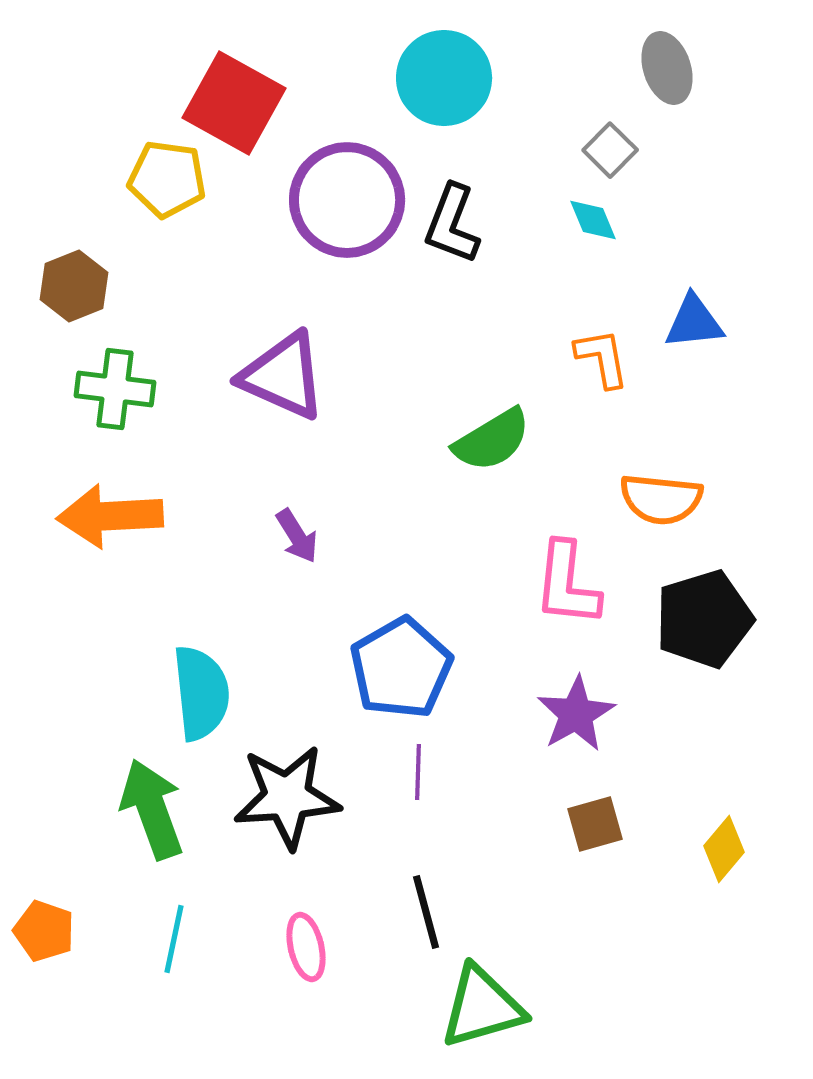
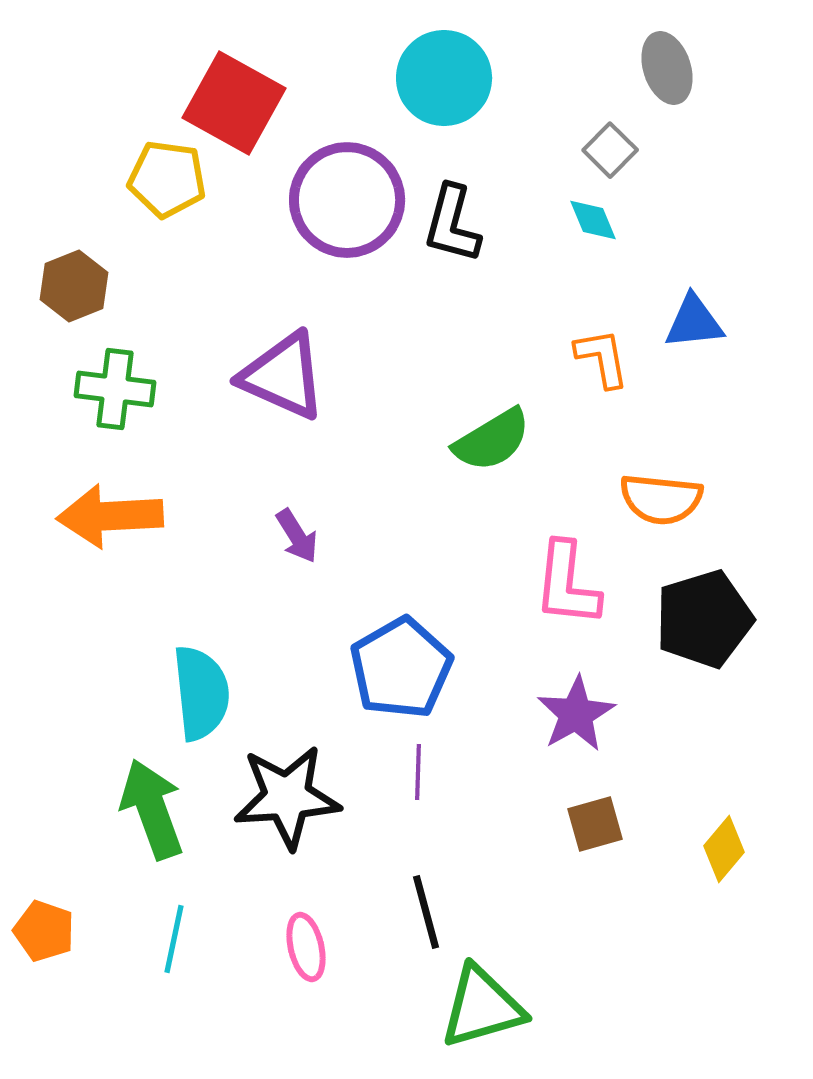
black L-shape: rotated 6 degrees counterclockwise
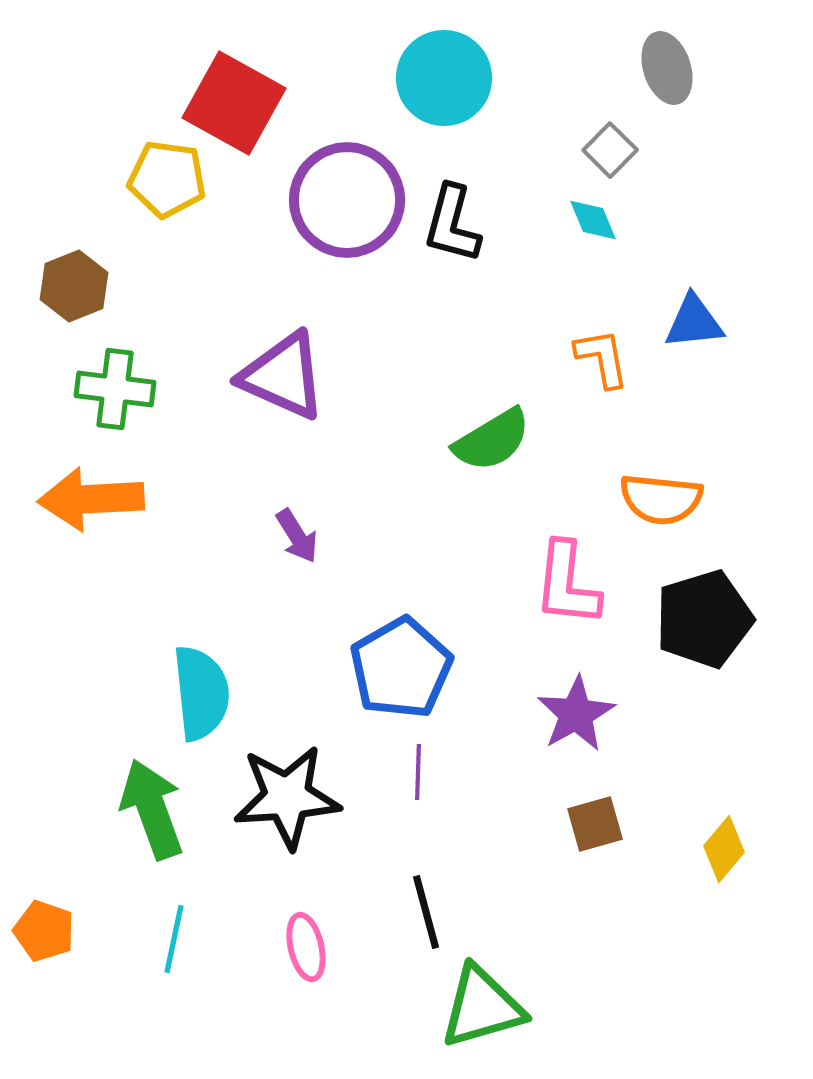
orange arrow: moved 19 px left, 17 px up
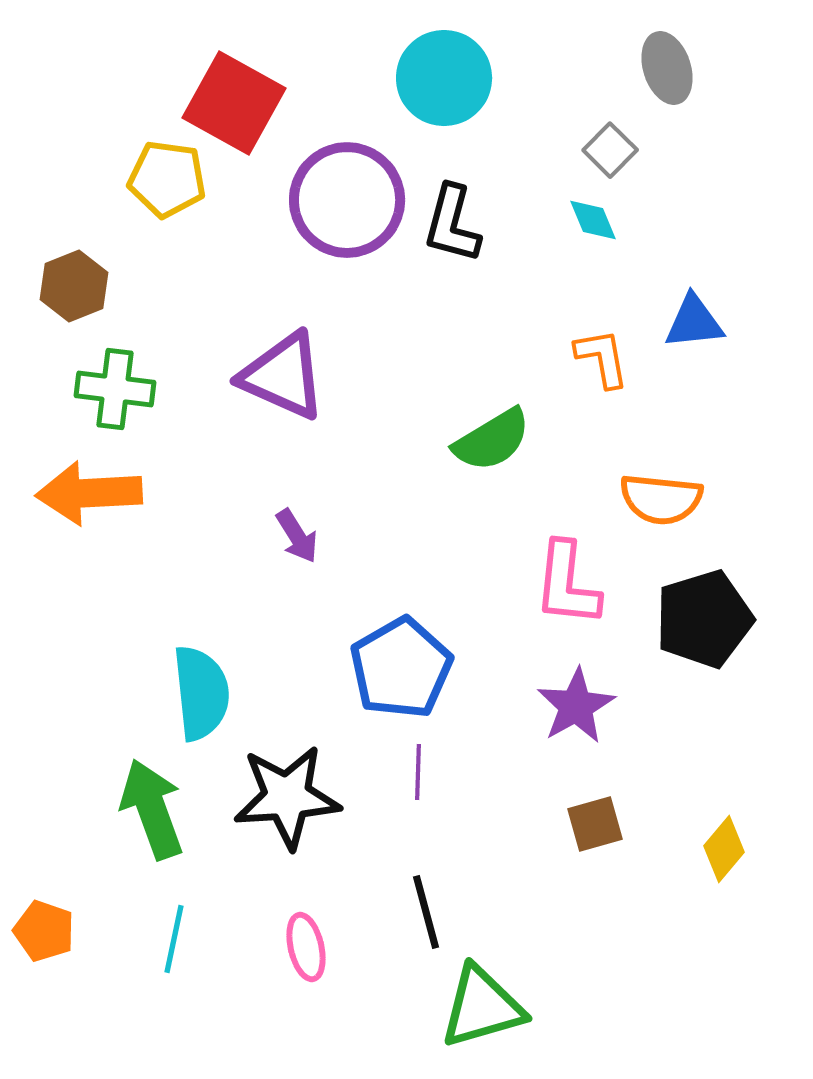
orange arrow: moved 2 px left, 6 px up
purple star: moved 8 px up
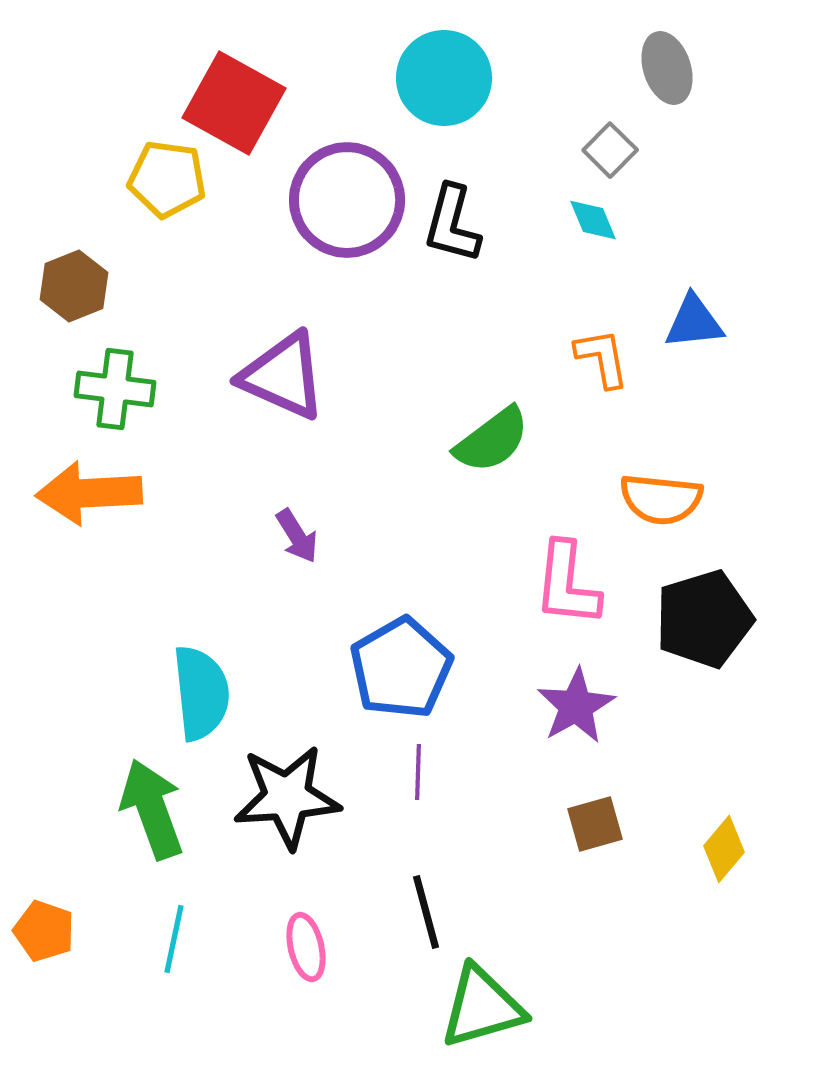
green semicircle: rotated 6 degrees counterclockwise
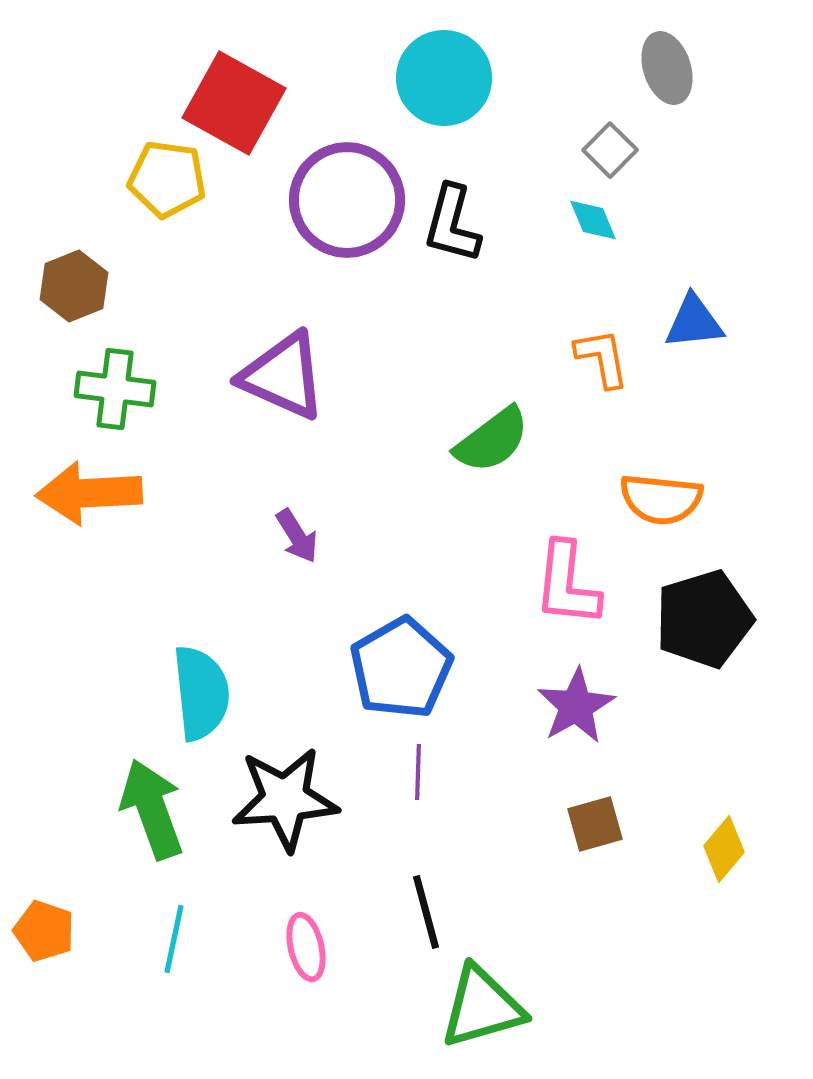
black star: moved 2 px left, 2 px down
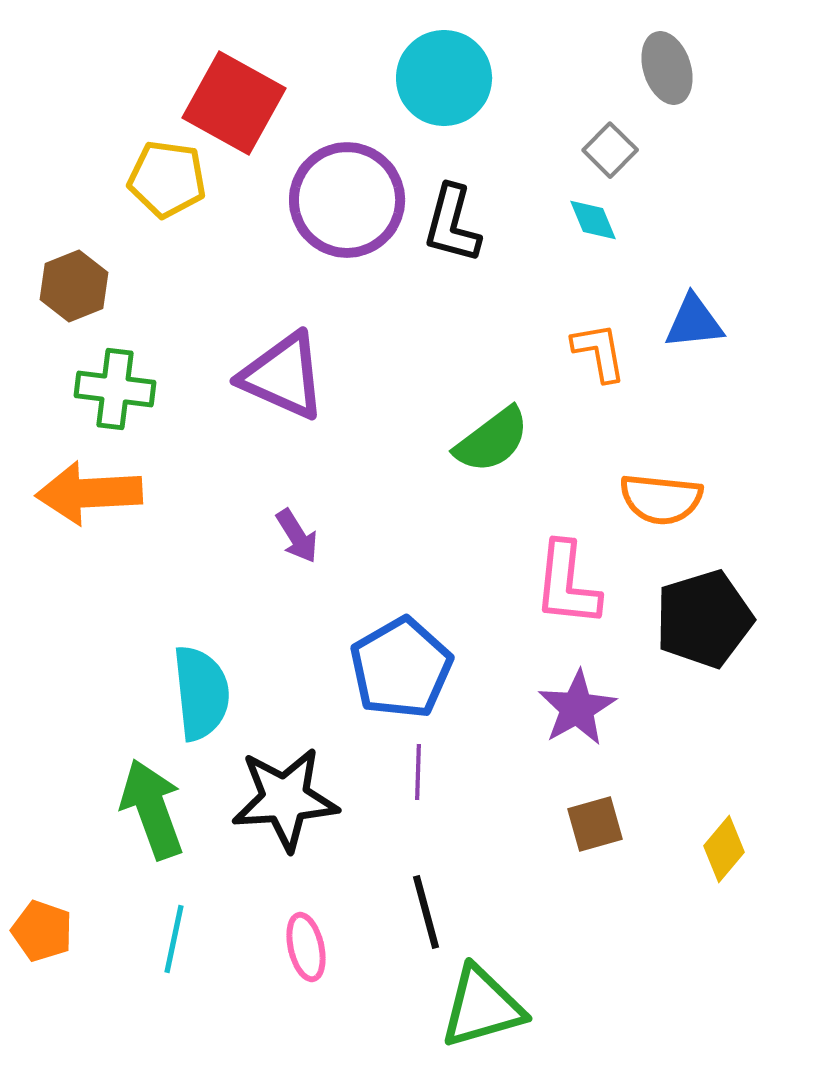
orange L-shape: moved 3 px left, 6 px up
purple star: moved 1 px right, 2 px down
orange pentagon: moved 2 px left
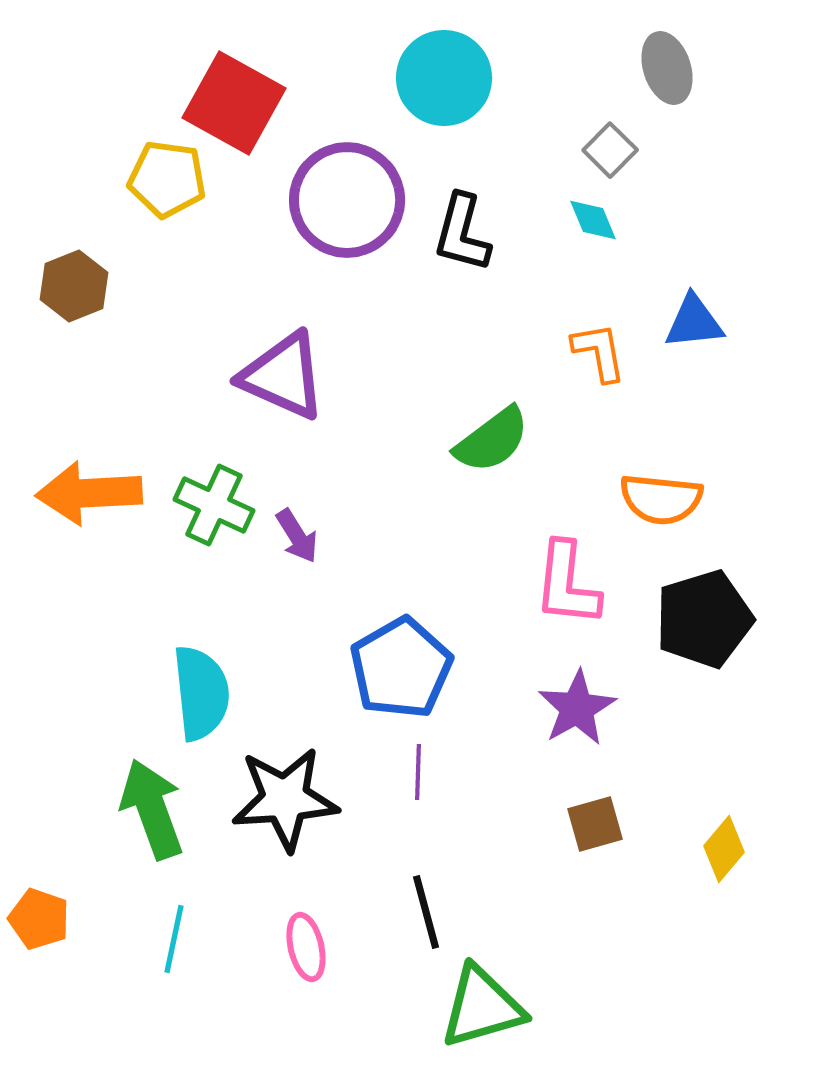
black L-shape: moved 10 px right, 9 px down
green cross: moved 99 px right, 116 px down; rotated 18 degrees clockwise
orange pentagon: moved 3 px left, 12 px up
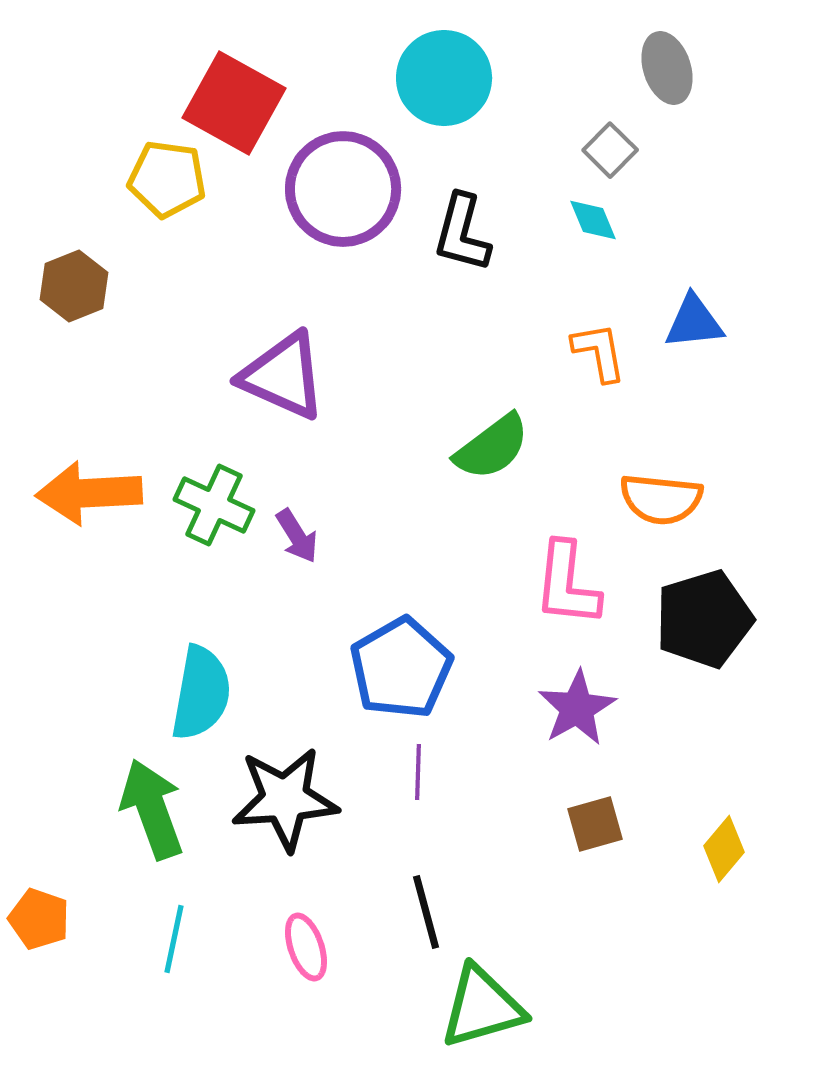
purple circle: moved 4 px left, 11 px up
green semicircle: moved 7 px down
cyan semicircle: rotated 16 degrees clockwise
pink ellipse: rotated 6 degrees counterclockwise
